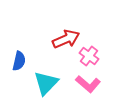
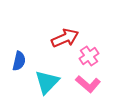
red arrow: moved 1 px left, 1 px up
pink cross: rotated 18 degrees clockwise
cyan triangle: moved 1 px right, 1 px up
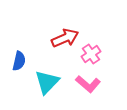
pink cross: moved 2 px right, 2 px up
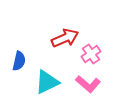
cyan triangle: rotated 20 degrees clockwise
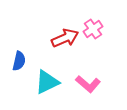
pink cross: moved 2 px right, 25 px up
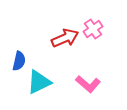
cyan triangle: moved 8 px left
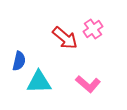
red arrow: rotated 64 degrees clockwise
cyan triangle: rotated 24 degrees clockwise
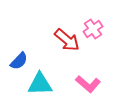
red arrow: moved 2 px right, 2 px down
blue semicircle: rotated 30 degrees clockwise
cyan triangle: moved 1 px right, 2 px down
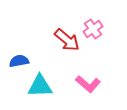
blue semicircle: rotated 144 degrees counterclockwise
cyan triangle: moved 2 px down
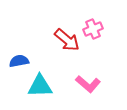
pink cross: rotated 12 degrees clockwise
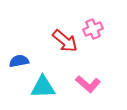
red arrow: moved 2 px left, 1 px down
cyan triangle: moved 3 px right, 1 px down
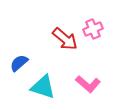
red arrow: moved 2 px up
blue semicircle: moved 2 px down; rotated 30 degrees counterclockwise
cyan triangle: rotated 20 degrees clockwise
